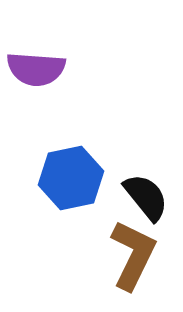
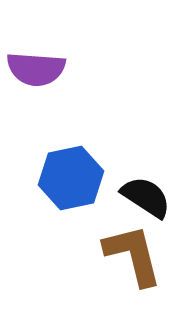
black semicircle: rotated 18 degrees counterclockwise
brown L-shape: rotated 40 degrees counterclockwise
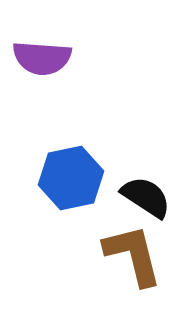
purple semicircle: moved 6 px right, 11 px up
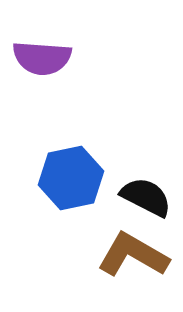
black semicircle: rotated 6 degrees counterclockwise
brown L-shape: rotated 46 degrees counterclockwise
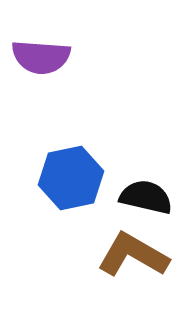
purple semicircle: moved 1 px left, 1 px up
black semicircle: rotated 14 degrees counterclockwise
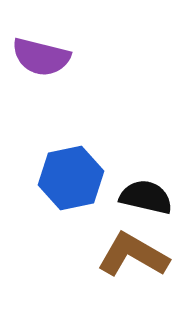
purple semicircle: rotated 10 degrees clockwise
